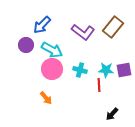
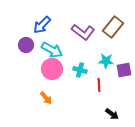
cyan star: moved 9 px up
black arrow: rotated 96 degrees counterclockwise
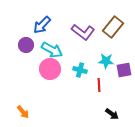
pink circle: moved 2 px left
orange arrow: moved 23 px left, 14 px down
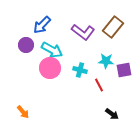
pink circle: moved 1 px up
red line: rotated 24 degrees counterclockwise
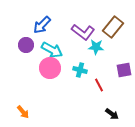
cyan star: moved 10 px left, 14 px up
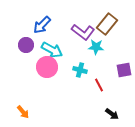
brown rectangle: moved 6 px left, 3 px up
pink circle: moved 3 px left, 1 px up
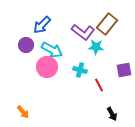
black arrow: rotated 24 degrees clockwise
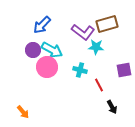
brown rectangle: rotated 35 degrees clockwise
purple circle: moved 7 px right, 5 px down
black arrow: moved 7 px up
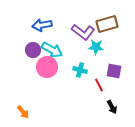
blue arrow: rotated 36 degrees clockwise
purple square: moved 10 px left, 1 px down; rotated 21 degrees clockwise
